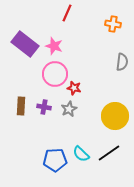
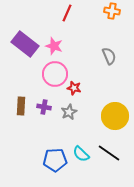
orange cross: moved 1 px left, 13 px up
gray semicircle: moved 13 px left, 6 px up; rotated 30 degrees counterclockwise
gray star: moved 3 px down
black line: rotated 70 degrees clockwise
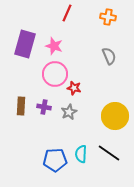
orange cross: moved 4 px left, 6 px down
purple rectangle: rotated 68 degrees clockwise
cyan semicircle: rotated 48 degrees clockwise
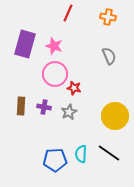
red line: moved 1 px right
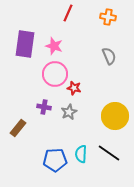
purple rectangle: rotated 8 degrees counterclockwise
brown rectangle: moved 3 px left, 22 px down; rotated 36 degrees clockwise
